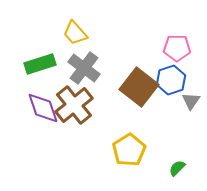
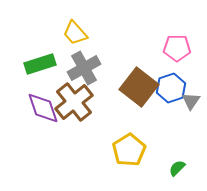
gray cross: rotated 24 degrees clockwise
blue hexagon: moved 8 px down
brown cross: moved 3 px up
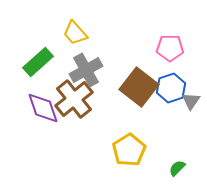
pink pentagon: moved 7 px left
green rectangle: moved 2 px left, 2 px up; rotated 24 degrees counterclockwise
gray cross: moved 2 px right, 2 px down
brown cross: moved 3 px up
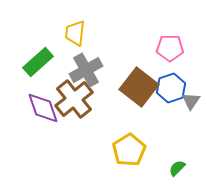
yellow trapezoid: rotated 48 degrees clockwise
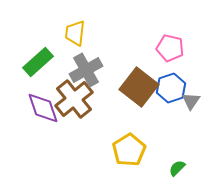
pink pentagon: rotated 12 degrees clockwise
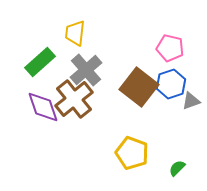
green rectangle: moved 2 px right
gray cross: rotated 12 degrees counterclockwise
blue hexagon: moved 4 px up
gray triangle: rotated 36 degrees clockwise
purple diamond: moved 1 px up
yellow pentagon: moved 3 px right, 3 px down; rotated 20 degrees counterclockwise
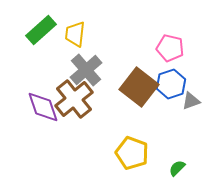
yellow trapezoid: moved 1 px down
green rectangle: moved 1 px right, 32 px up
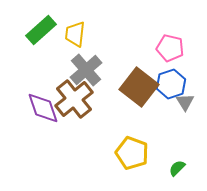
gray triangle: moved 6 px left, 1 px down; rotated 42 degrees counterclockwise
purple diamond: moved 1 px down
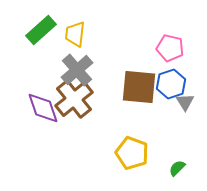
gray cross: moved 9 px left
brown square: rotated 33 degrees counterclockwise
